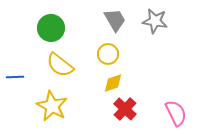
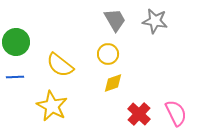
green circle: moved 35 px left, 14 px down
red cross: moved 14 px right, 5 px down
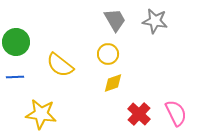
yellow star: moved 11 px left, 8 px down; rotated 20 degrees counterclockwise
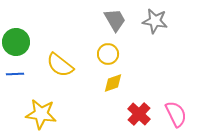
blue line: moved 3 px up
pink semicircle: moved 1 px down
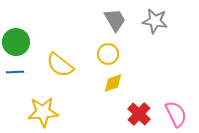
blue line: moved 2 px up
yellow star: moved 2 px right, 2 px up; rotated 12 degrees counterclockwise
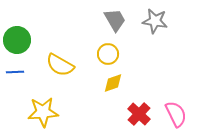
green circle: moved 1 px right, 2 px up
yellow semicircle: rotated 8 degrees counterclockwise
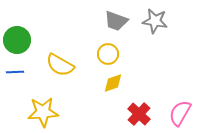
gray trapezoid: moved 1 px right, 1 px down; rotated 140 degrees clockwise
pink semicircle: moved 4 px right, 1 px up; rotated 124 degrees counterclockwise
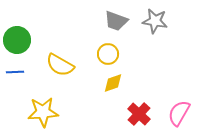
pink semicircle: moved 1 px left
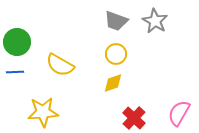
gray star: rotated 20 degrees clockwise
green circle: moved 2 px down
yellow circle: moved 8 px right
red cross: moved 5 px left, 4 px down
